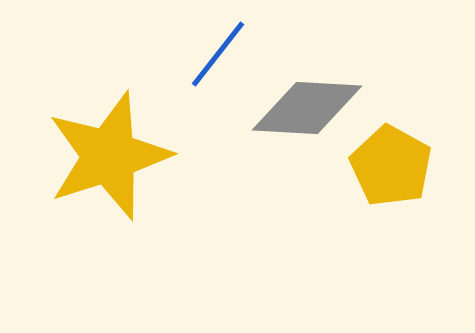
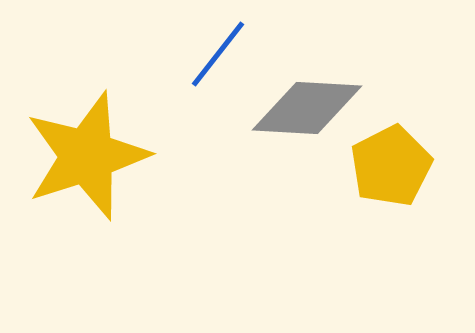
yellow star: moved 22 px left
yellow pentagon: rotated 16 degrees clockwise
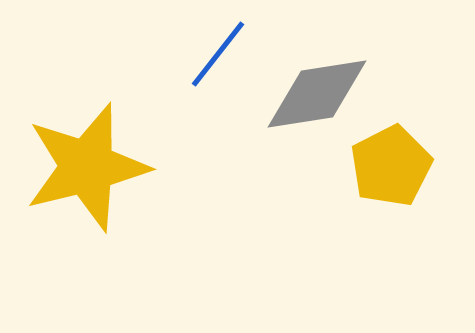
gray diamond: moved 10 px right, 14 px up; rotated 12 degrees counterclockwise
yellow star: moved 11 px down; rotated 4 degrees clockwise
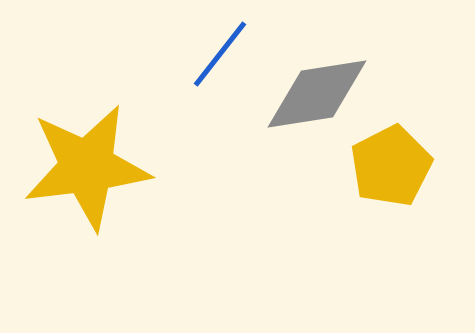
blue line: moved 2 px right
yellow star: rotated 7 degrees clockwise
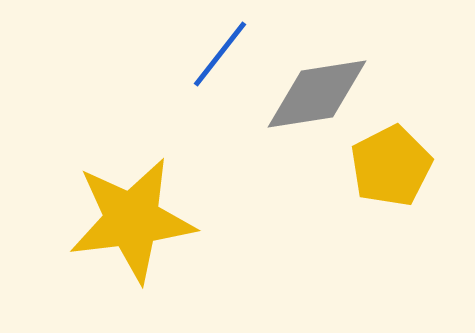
yellow star: moved 45 px right, 53 px down
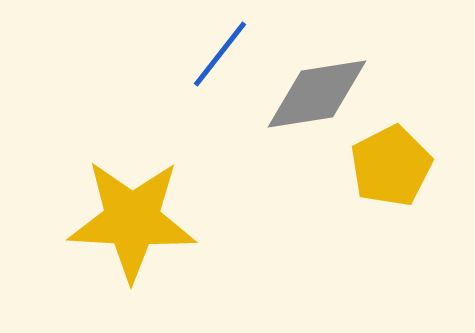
yellow star: rotated 10 degrees clockwise
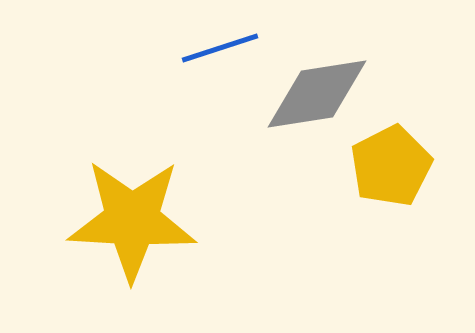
blue line: moved 6 px up; rotated 34 degrees clockwise
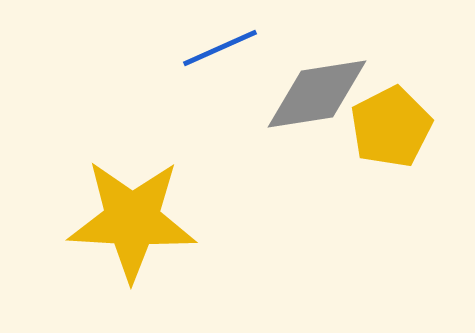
blue line: rotated 6 degrees counterclockwise
yellow pentagon: moved 39 px up
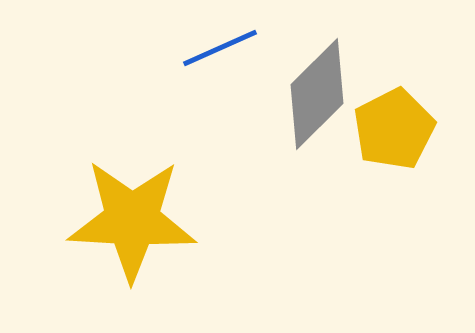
gray diamond: rotated 36 degrees counterclockwise
yellow pentagon: moved 3 px right, 2 px down
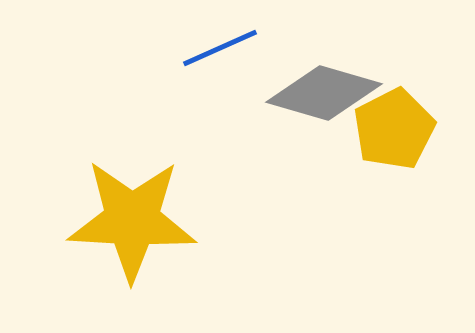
gray diamond: moved 7 px right, 1 px up; rotated 61 degrees clockwise
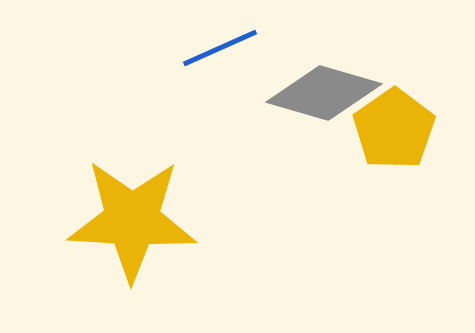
yellow pentagon: rotated 8 degrees counterclockwise
